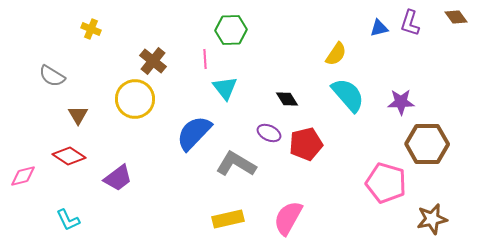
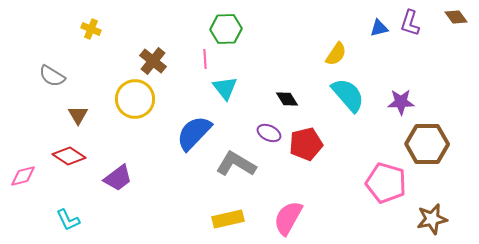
green hexagon: moved 5 px left, 1 px up
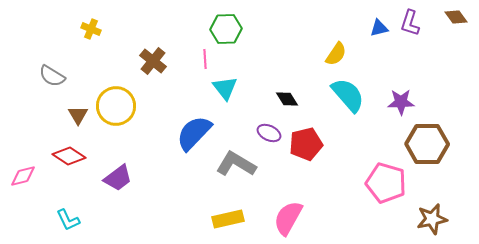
yellow circle: moved 19 px left, 7 px down
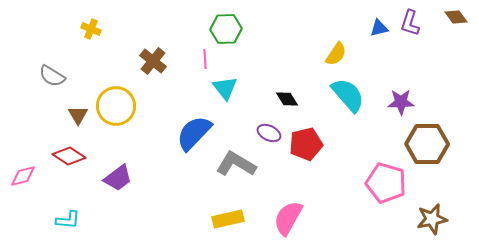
cyan L-shape: rotated 60 degrees counterclockwise
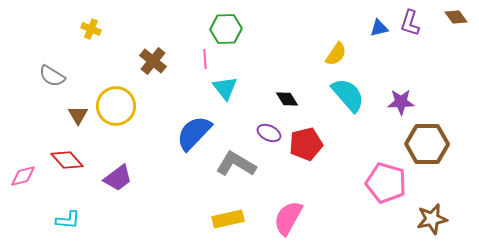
red diamond: moved 2 px left, 4 px down; rotated 16 degrees clockwise
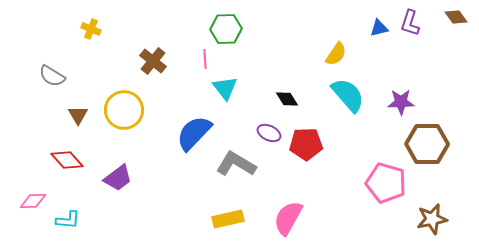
yellow circle: moved 8 px right, 4 px down
red pentagon: rotated 12 degrees clockwise
pink diamond: moved 10 px right, 25 px down; rotated 12 degrees clockwise
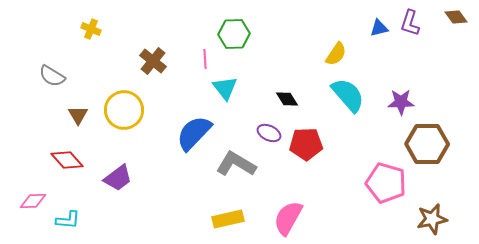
green hexagon: moved 8 px right, 5 px down
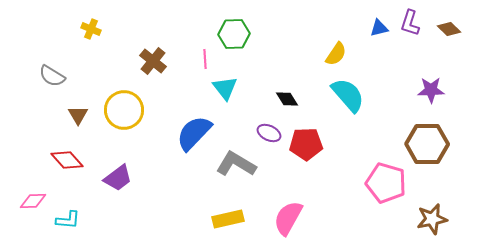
brown diamond: moved 7 px left, 12 px down; rotated 10 degrees counterclockwise
purple star: moved 30 px right, 12 px up
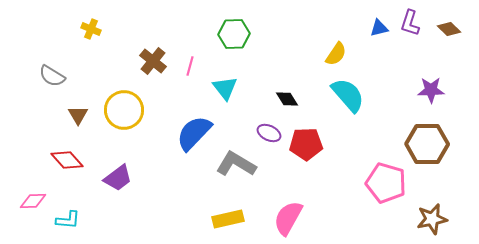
pink line: moved 15 px left, 7 px down; rotated 18 degrees clockwise
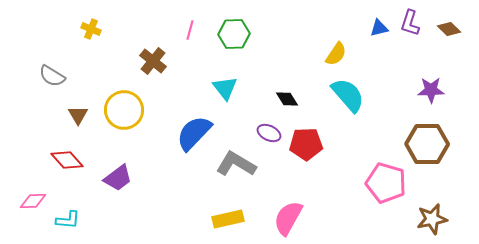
pink line: moved 36 px up
